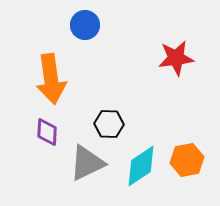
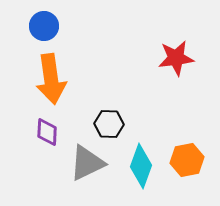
blue circle: moved 41 px left, 1 px down
cyan diamond: rotated 36 degrees counterclockwise
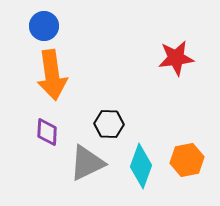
orange arrow: moved 1 px right, 4 px up
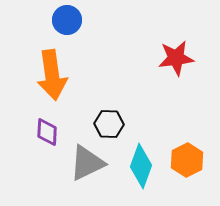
blue circle: moved 23 px right, 6 px up
orange hexagon: rotated 16 degrees counterclockwise
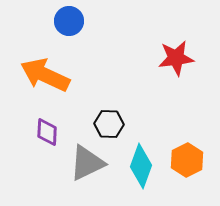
blue circle: moved 2 px right, 1 px down
orange arrow: moved 7 px left; rotated 123 degrees clockwise
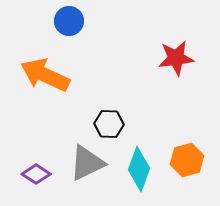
purple diamond: moved 11 px left, 42 px down; rotated 60 degrees counterclockwise
orange hexagon: rotated 12 degrees clockwise
cyan diamond: moved 2 px left, 3 px down
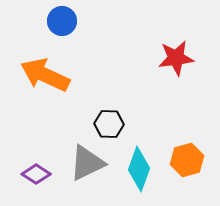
blue circle: moved 7 px left
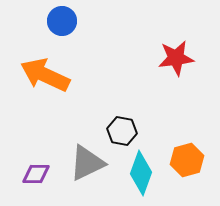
black hexagon: moved 13 px right, 7 px down; rotated 8 degrees clockwise
cyan diamond: moved 2 px right, 4 px down
purple diamond: rotated 32 degrees counterclockwise
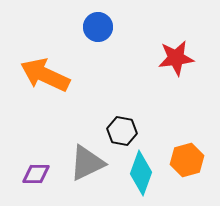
blue circle: moved 36 px right, 6 px down
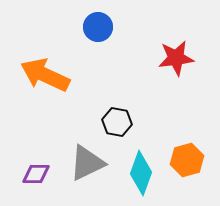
black hexagon: moved 5 px left, 9 px up
